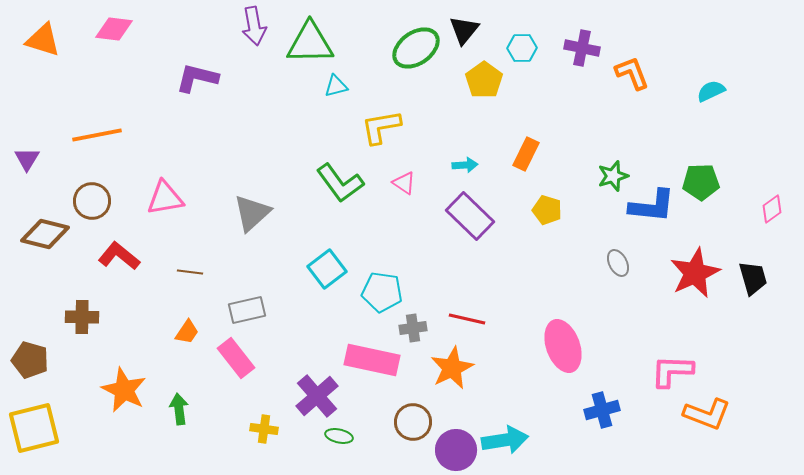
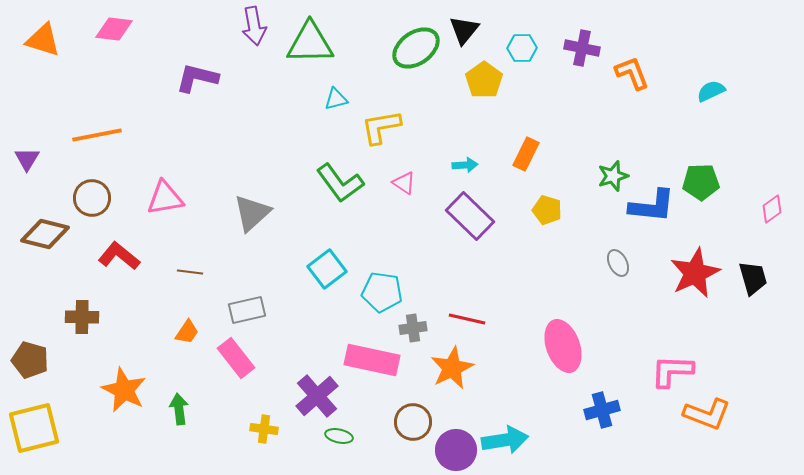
cyan triangle at (336, 86): moved 13 px down
brown circle at (92, 201): moved 3 px up
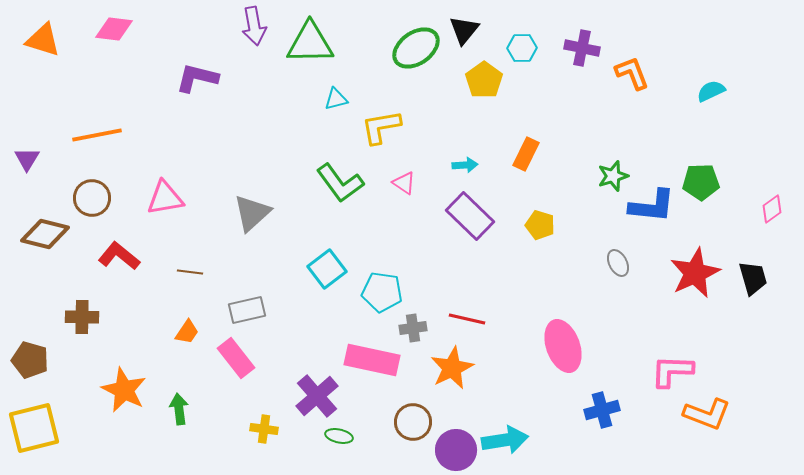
yellow pentagon at (547, 210): moved 7 px left, 15 px down
